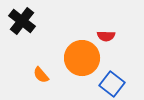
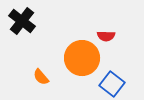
orange semicircle: moved 2 px down
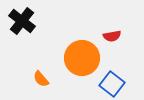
red semicircle: moved 6 px right; rotated 12 degrees counterclockwise
orange semicircle: moved 2 px down
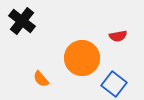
red semicircle: moved 6 px right
blue square: moved 2 px right
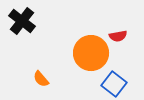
orange circle: moved 9 px right, 5 px up
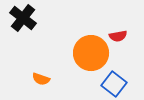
black cross: moved 1 px right, 3 px up
orange semicircle: rotated 30 degrees counterclockwise
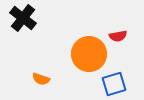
orange circle: moved 2 px left, 1 px down
blue square: rotated 35 degrees clockwise
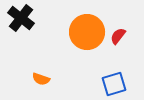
black cross: moved 2 px left
red semicircle: rotated 138 degrees clockwise
orange circle: moved 2 px left, 22 px up
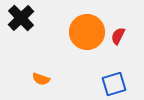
black cross: rotated 8 degrees clockwise
red semicircle: rotated 12 degrees counterclockwise
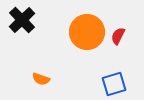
black cross: moved 1 px right, 2 px down
